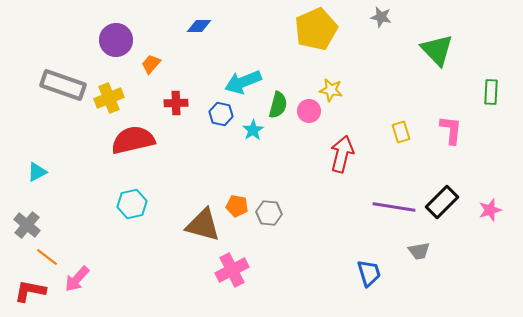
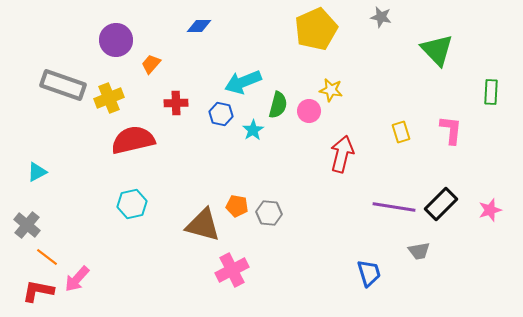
black rectangle: moved 1 px left, 2 px down
red L-shape: moved 8 px right
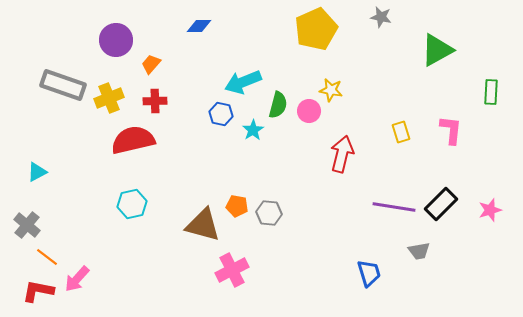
green triangle: rotated 45 degrees clockwise
red cross: moved 21 px left, 2 px up
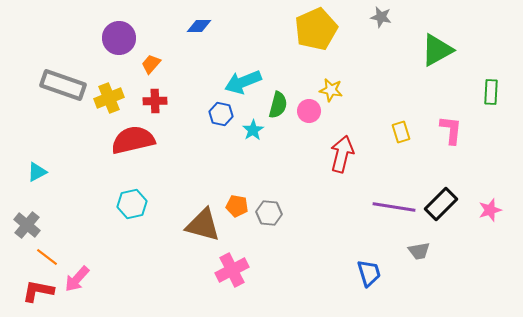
purple circle: moved 3 px right, 2 px up
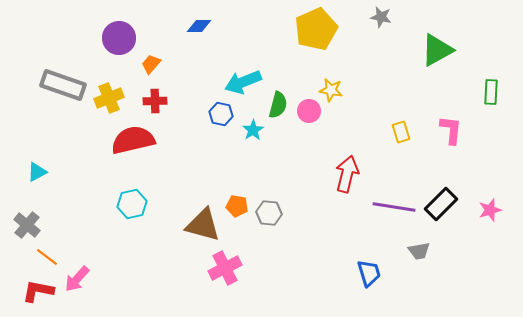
red arrow: moved 5 px right, 20 px down
pink cross: moved 7 px left, 2 px up
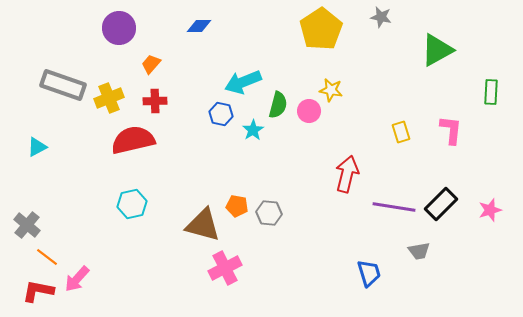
yellow pentagon: moved 5 px right; rotated 9 degrees counterclockwise
purple circle: moved 10 px up
cyan triangle: moved 25 px up
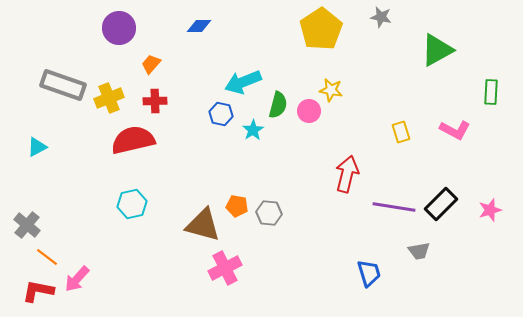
pink L-shape: moved 4 px right; rotated 112 degrees clockwise
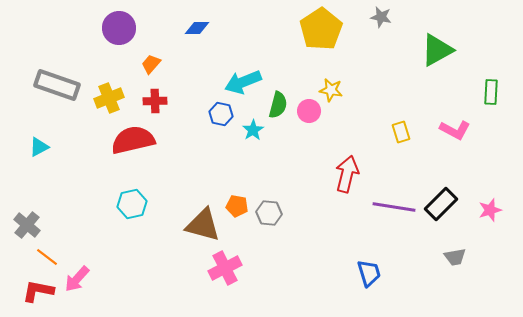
blue diamond: moved 2 px left, 2 px down
gray rectangle: moved 6 px left
cyan triangle: moved 2 px right
gray trapezoid: moved 36 px right, 6 px down
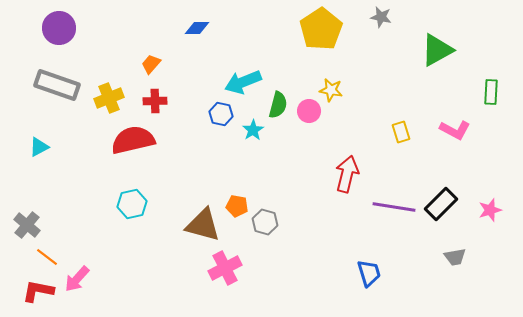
purple circle: moved 60 px left
gray hexagon: moved 4 px left, 9 px down; rotated 10 degrees clockwise
